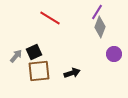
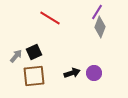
purple circle: moved 20 px left, 19 px down
brown square: moved 5 px left, 5 px down
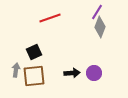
red line: rotated 50 degrees counterclockwise
gray arrow: moved 14 px down; rotated 32 degrees counterclockwise
black arrow: rotated 14 degrees clockwise
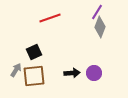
gray arrow: rotated 24 degrees clockwise
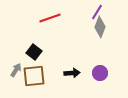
black square: rotated 28 degrees counterclockwise
purple circle: moved 6 px right
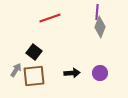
purple line: rotated 28 degrees counterclockwise
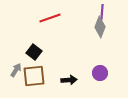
purple line: moved 5 px right
black arrow: moved 3 px left, 7 px down
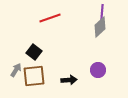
gray diamond: rotated 25 degrees clockwise
purple circle: moved 2 px left, 3 px up
